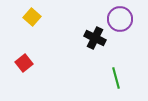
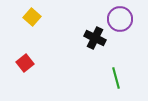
red square: moved 1 px right
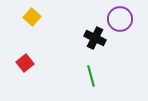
green line: moved 25 px left, 2 px up
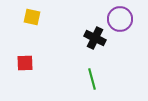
yellow square: rotated 30 degrees counterclockwise
red square: rotated 36 degrees clockwise
green line: moved 1 px right, 3 px down
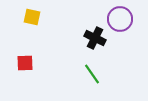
green line: moved 5 px up; rotated 20 degrees counterclockwise
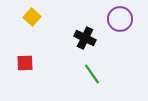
yellow square: rotated 30 degrees clockwise
black cross: moved 10 px left
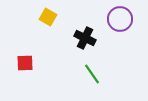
yellow square: moved 16 px right; rotated 12 degrees counterclockwise
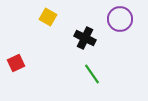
red square: moved 9 px left; rotated 24 degrees counterclockwise
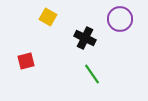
red square: moved 10 px right, 2 px up; rotated 12 degrees clockwise
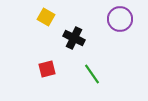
yellow square: moved 2 px left
black cross: moved 11 px left
red square: moved 21 px right, 8 px down
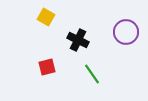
purple circle: moved 6 px right, 13 px down
black cross: moved 4 px right, 2 px down
red square: moved 2 px up
